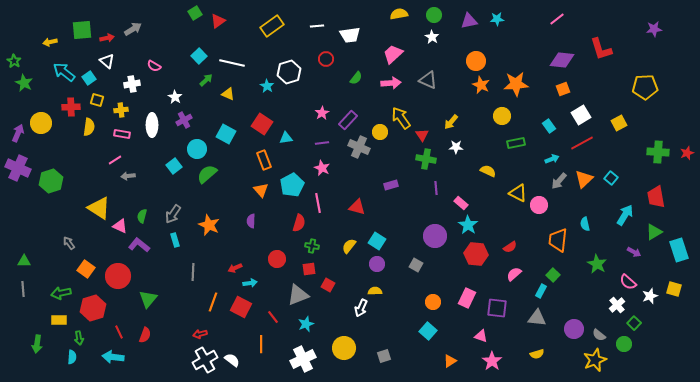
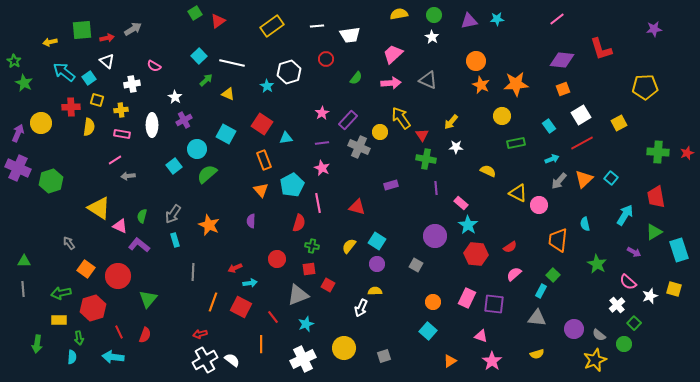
purple square at (497, 308): moved 3 px left, 4 px up
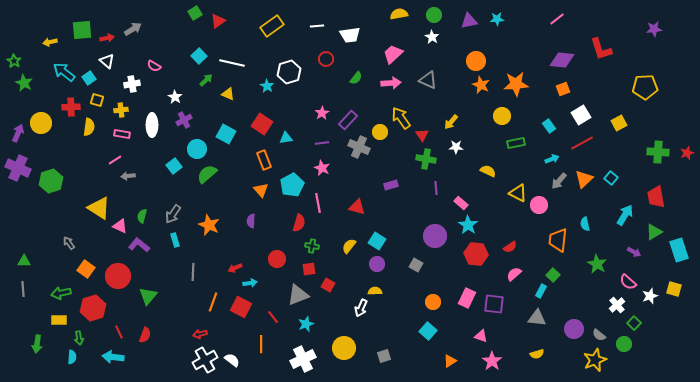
green triangle at (148, 299): moved 3 px up
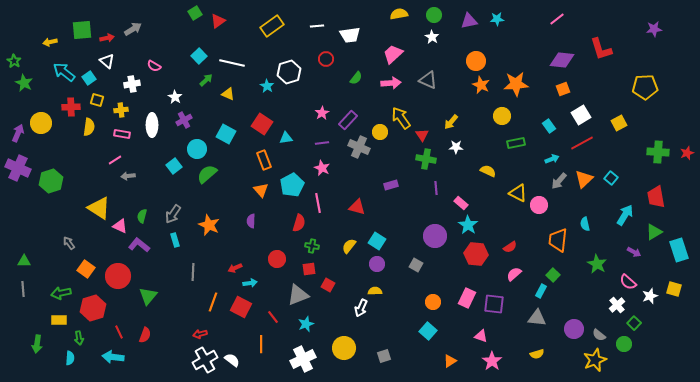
cyan semicircle at (72, 357): moved 2 px left, 1 px down
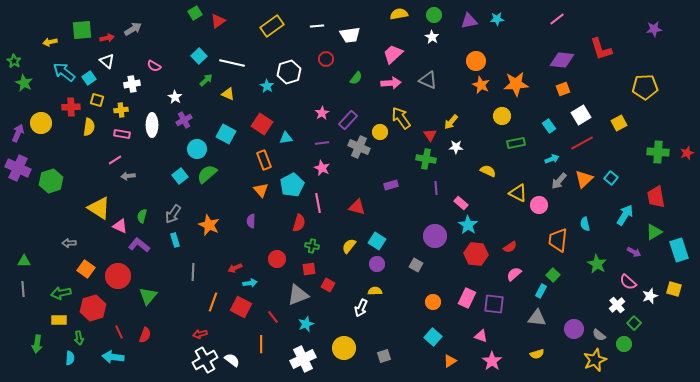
red triangle at (422, 135): moved 8 px right
cyan square at (174, 166): moved 6 px right, 10 px down
gray arrow at (69, 243): rotated 56 degrees counterclockwise
cyan square at (428, 331): moved 5 px right, 6 px down
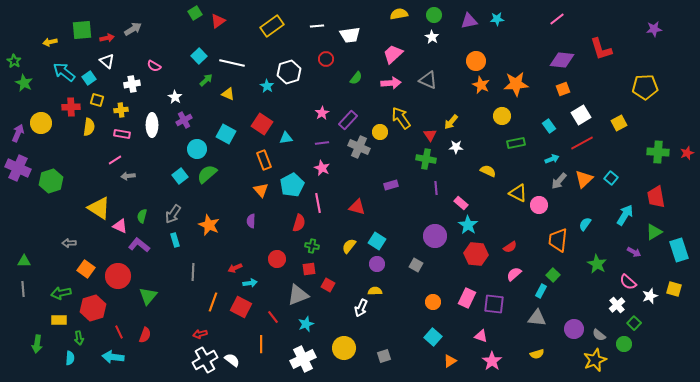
cyan semicircle at (585, 224): rotated 48 degrees clockwise
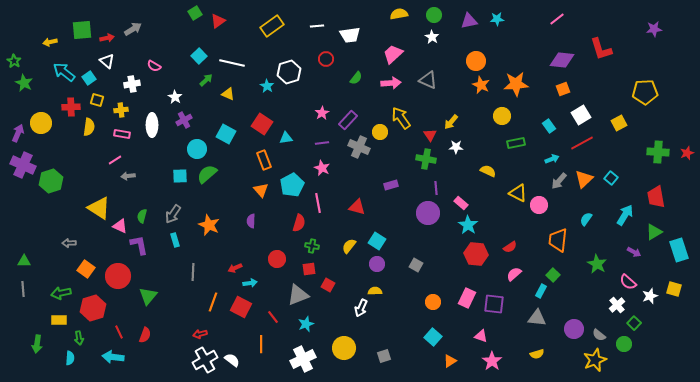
yellow pentagon at (645, 87): moved 5 px down
purple cross at (18, 168): moved 5 px right, 3 px up
cyan square at (180, 176): rotated 35 degrees clockwise
cyan semicircle at (585, 224): moved 1 px right, 5 px up
purple circle at (435, 236): moved 7 px left, 23 px up
purple L-shape at (139, 245): rotated 40 degrees clockwise
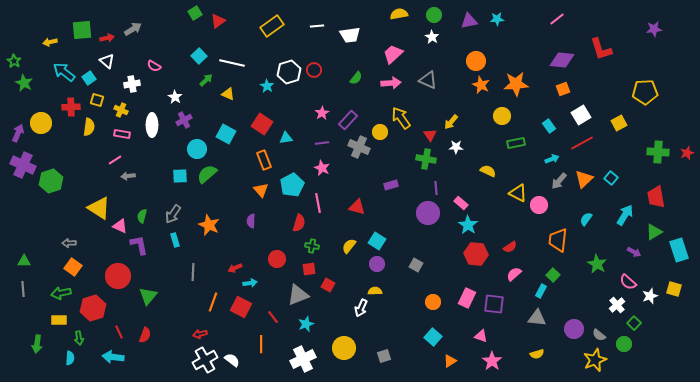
red circle at (326, 59): moved 12 px left, 11 px down
yellow cross at (121, 110): rotated 32 degrees clockwise
orange square at (86, 269): moved 13 px left, 2 px up
